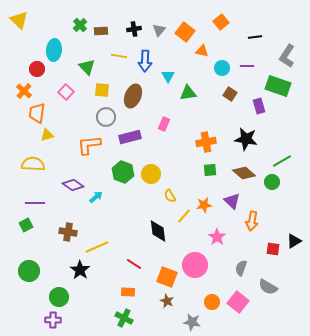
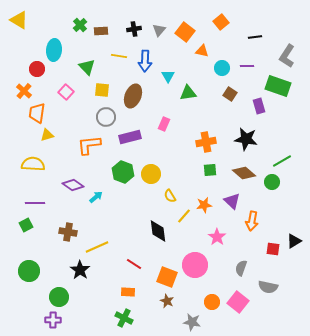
yellow triangle at (19, 20): rotated 12 degrees counterclockwise
gray semicircle at (268, 287): rotated 18 degrees counterclockwise
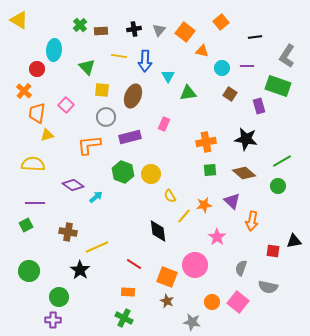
pink square at (66, 92): moved 13 px down
green circle at (272, 182): moved 6 px right, 4 px down
black triangle at (294, 241): rotated 21 degrees clockwise
red square at (273, 249): moved 2 px down
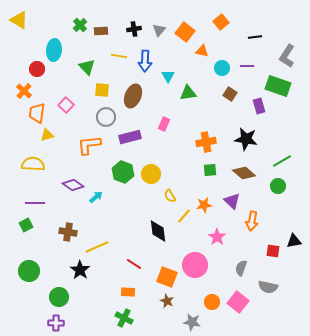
purple cross at (53, 320): moved 3 px right, 3 px down
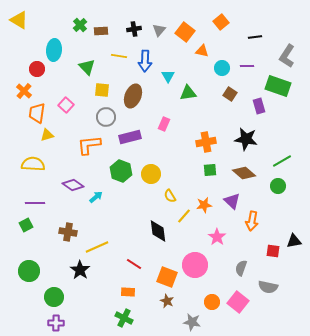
green hexagon at (123, 172): moved 2 px left, 1 px up
green circle at (59, 297): moved 5 px left
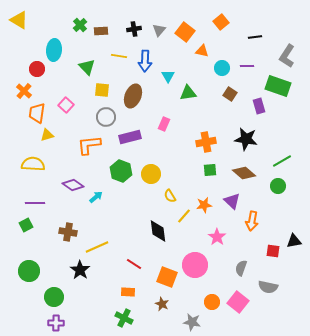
brown star at (167, 301): moved 5 px left, 3 px down
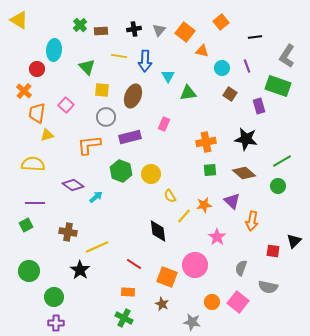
purple line at (247, 66): rotated 72 degrees clockwise
black triangle at (294, 241): rotated 35 degrees counterclockwise
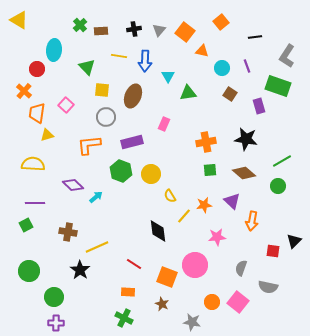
purple rectangle at (130, 137): moved 2 px right, 5 px down
purple diamond at (73, 185): rotated 10 degrees clockwise
pink star at (217, 237): rotated 30 degrees clockwise
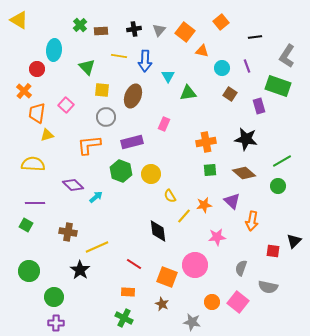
green square at (26, 225): rotated 32 degrees counterclockwise
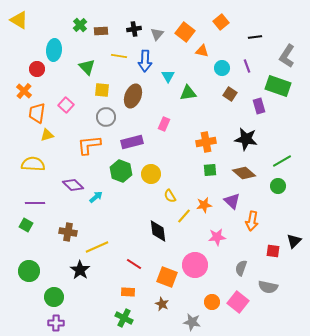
gray triangle at (159, 30): moved 2 px left, 4 px down
